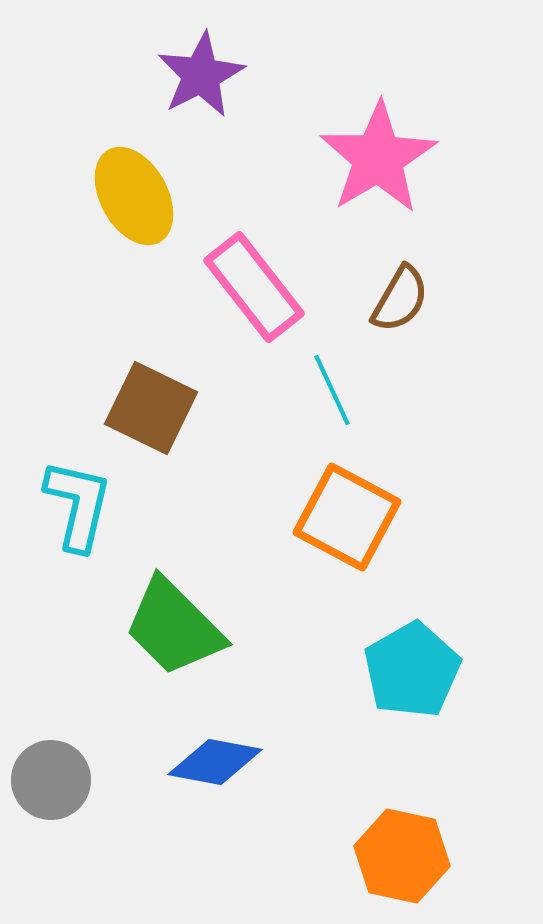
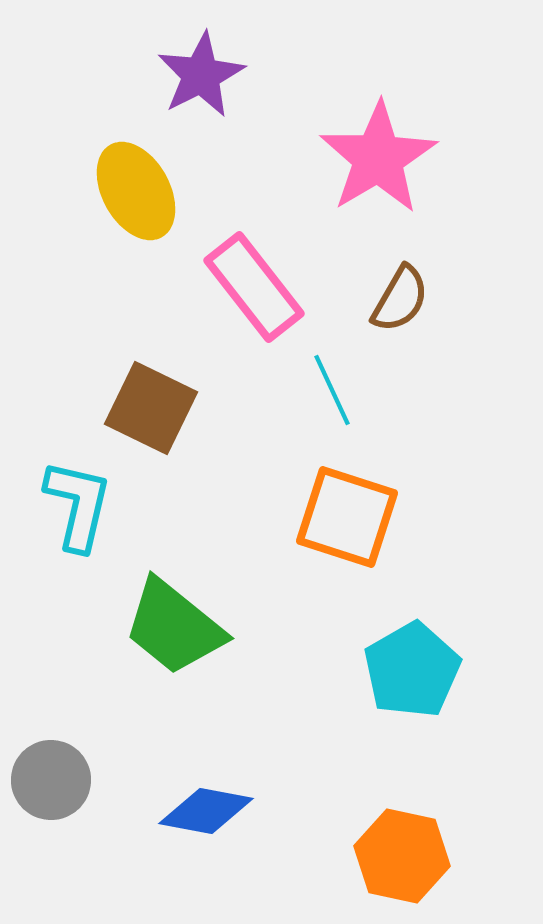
yellow ellipse: moved 2 px right, 5 px up
orange square: rotated 10 degrees counterclockwise
green trapezoid: rotated 6 degrees counterclockwise
blue diamond: moved 9 px left, 49 px down
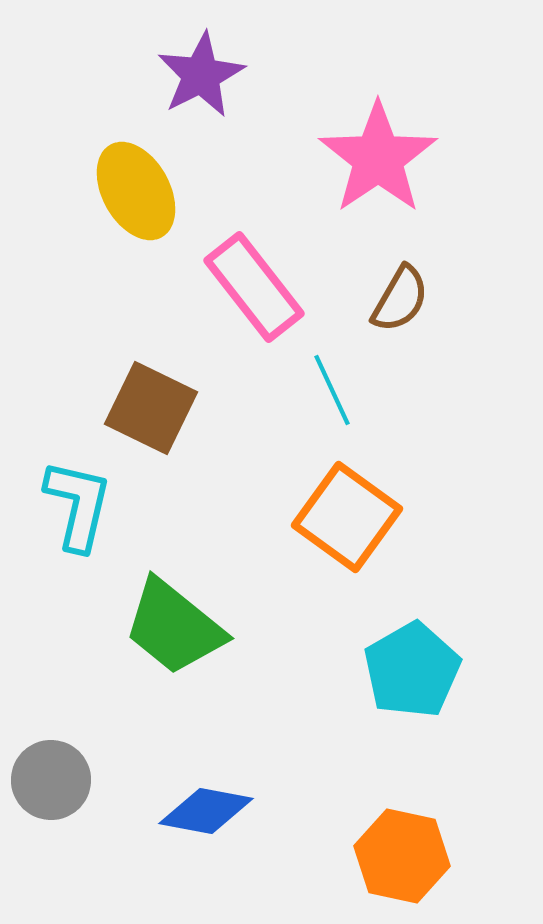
pink star: rotated 3 degrees counterclockwise
orange square: rotated 18 degrees clockwise
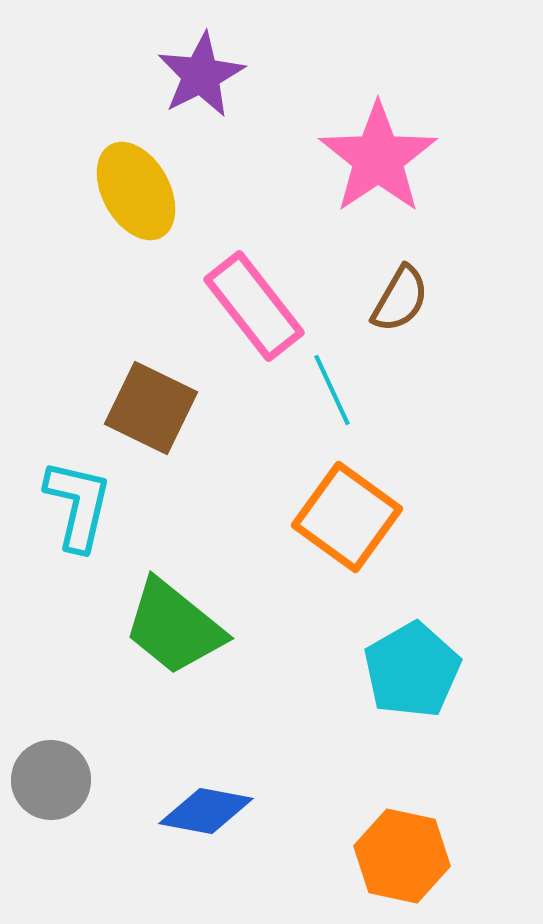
pink rectangle: moved 19 px down
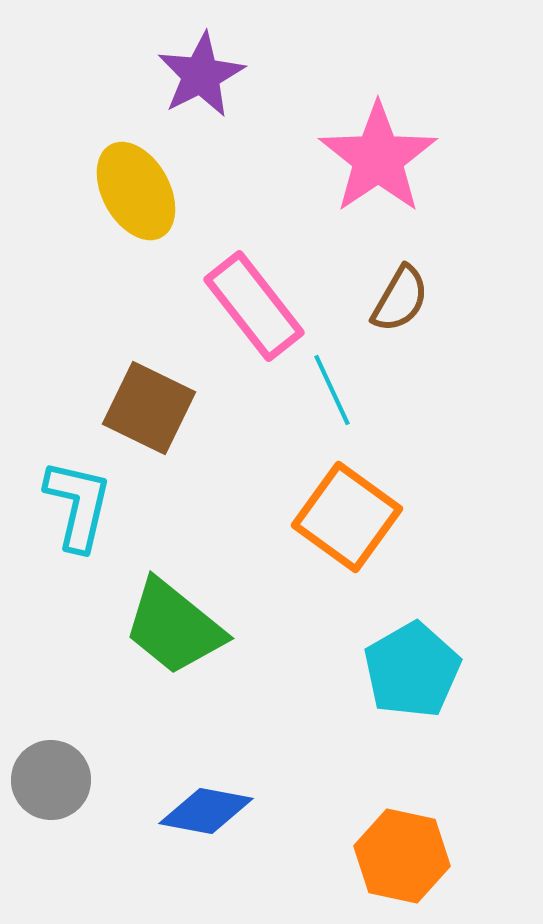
brown square: moved 2 px left
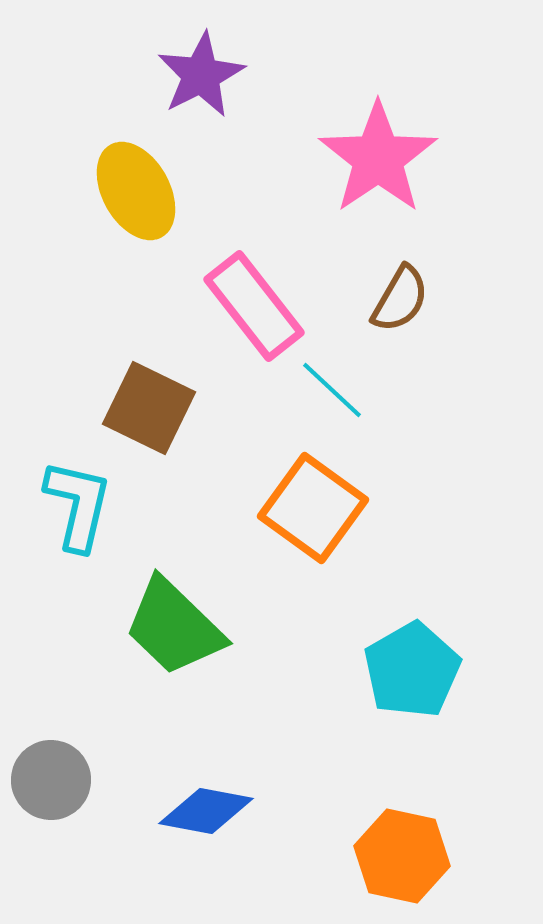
cyan line: rotated 22 degrees counterclockwise
orange square: moved 34 px left, 9 px up
green trapezoid: rotated 5 degrees clockwise
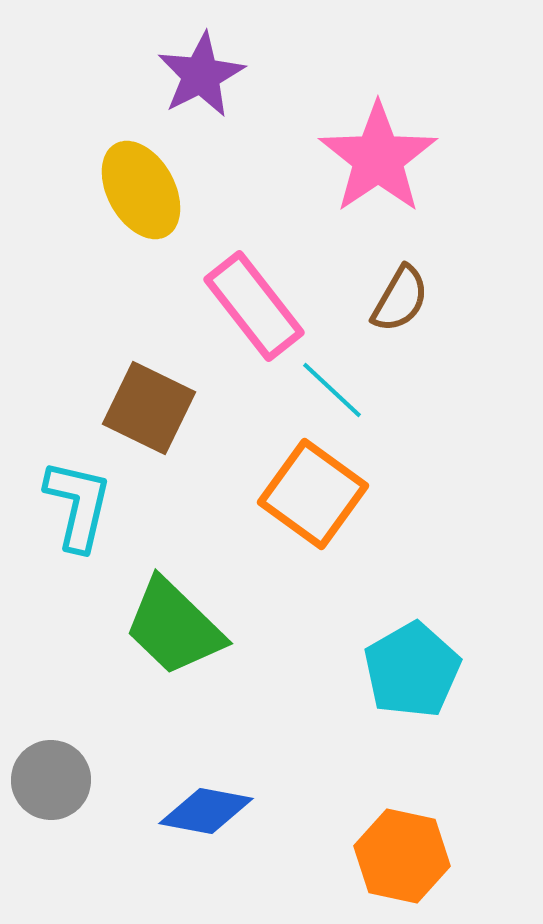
yellow ellipse: moved 5 px right, 1 px up
orange square: moved 14 px up
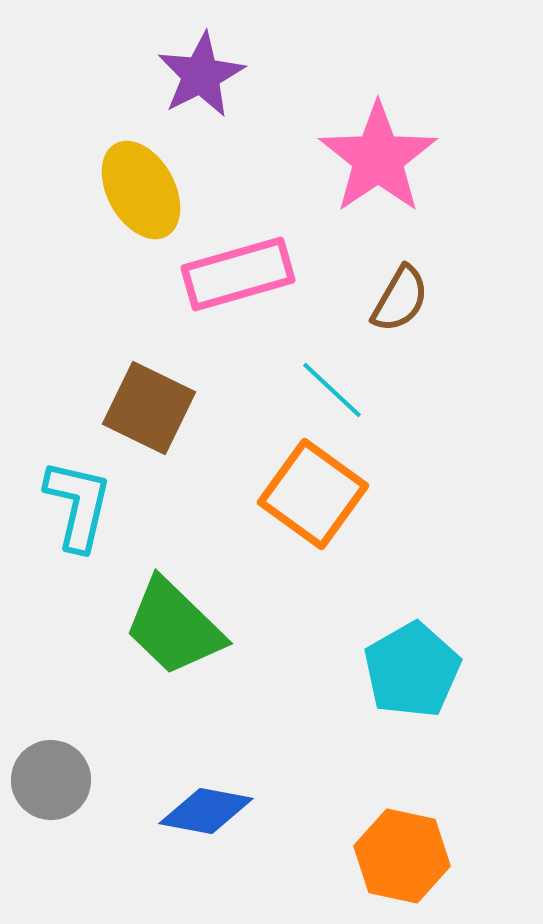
pink rectangle: moved 16 px left, 32 px up; rotated 68 degrees counterclockwise
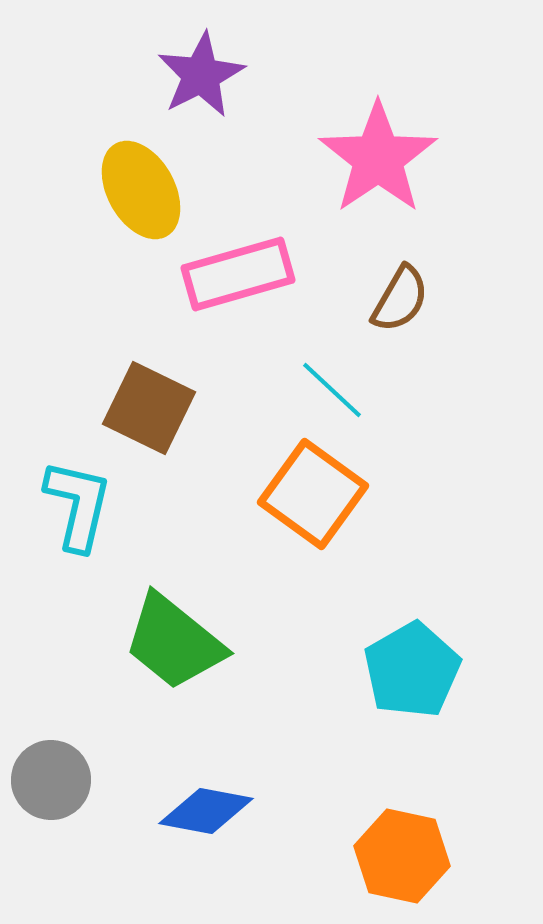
green trapezoid: moved 15 px down; rotated 5 degrees counterclockwise
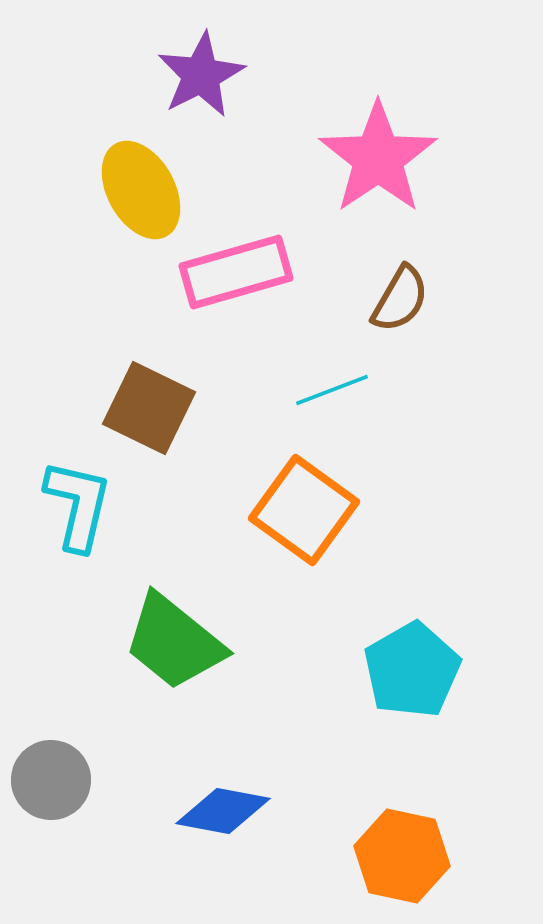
pink rectangle: moved 2 px left, 2 px up
cyan line: rotated 64 degrees counterclockwise
orange square: moved 9 px left, 16 px down
blue diamond: moved 17 px right
